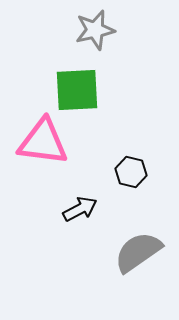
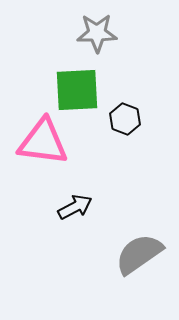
gray star: moved 2 px right, 3 px down; rotated 12 degrees clockwise
black hexagon: moved 6 px left, 53 px up; rotated 8 degrees clockwise
black arrow: moved 5 px left, 2 px up
gray semicircle: moved 1 px right, 2 px down
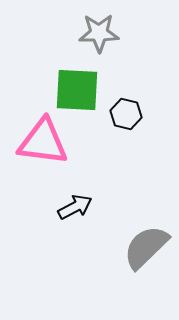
gray star: moved 2 px right
green square: rotated 6 degrees clockwise
black hexagon: moved 1 px right, 5 px up; rotated 8 degrees counterclockwise
gray semicircle: moved 7 px right, 7 px up; rotated 9 degrees counterclockwise
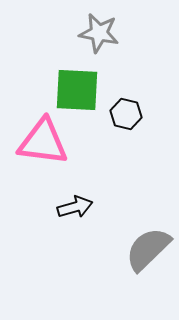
gray star: rotated 12 degrees clockwise
black arrow: rotated 12 degrees clockwise
gray semicircle: moved 2 px right, 2 px down
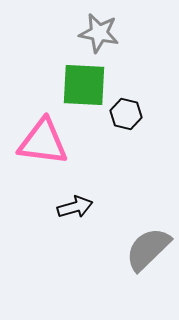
green square: moved 7 px right, 5 px up
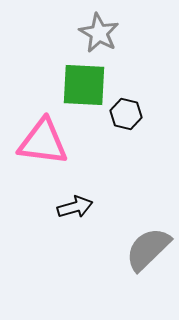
gray star: rotated 18 degrees clockwise
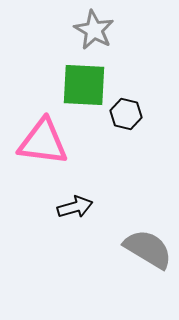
gray star: moved 5 px left, 3 px up
gray semicircle: rotated 75 degrees clockwise
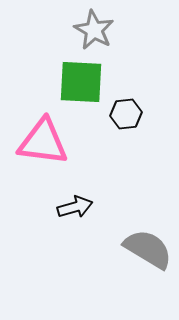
green square: moved 3 px left, 3 px up
black hexagon: rotated 20 degrees counterclockwise
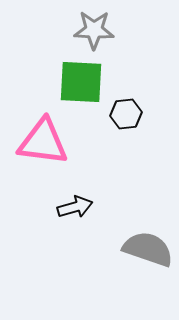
gray star: rotated 27 degrees counterclockwise
gray semicircle: rotated 12 degrees counterclockwise
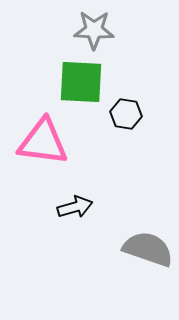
black hexagon: rotated 16 degrees clockwise
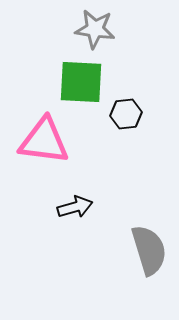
gray star: moved 1 px right, 1 px up; rotated 6 degrees clockwise
black hexagon: rotated 16 degrees counterclockwise
pink triangle: moved 1 px right, 1 px up
gray semicircle: moved 1 px right, 1 px down; rotated 54 degrees clockwise
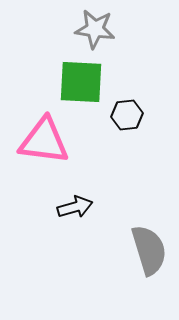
black hexagon: moved 1 px right, 1 px down
